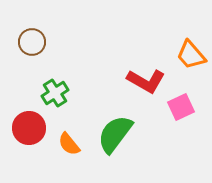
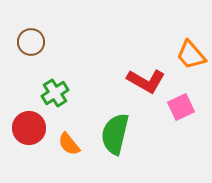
brown circle: moved 1 px left
green semicircle: rotated 24 degrees counterclockwise
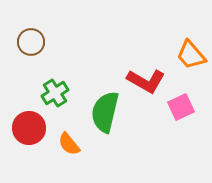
green semicircle: moved 10 px left, 22 px up
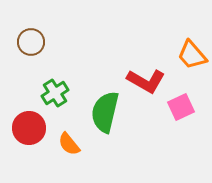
orange trapezoid: moved 1 px right
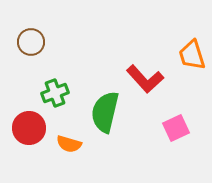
orange trapezoid: rotated 24 degrees clockwise
red L-shape: moved 1 px left, 2 px up; rotated 18 degrees clockwise
green cross: rotated 12 degrees clockwise
pink square: moved 5 px left, 21 px down
orange semicircle: rotated 35 degrees counterclockwise
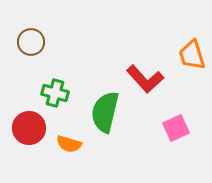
green cross: rotated 36 degrees clockwise
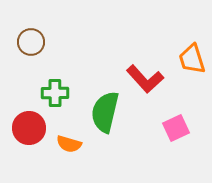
orange trapezoid: moved 4 px down
green cross: rotated 16 degrees counterclockwise
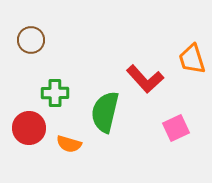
brown circle: moved 2 px up
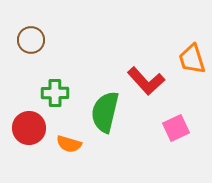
red L-shape: moved 1 px right, 2 px down
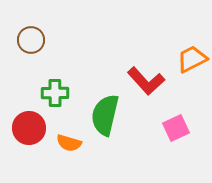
orange trapezoid: rotated 80 degrees clockwise
green semicircle: moved 3 px down
orange semicircle: moved 1 px up
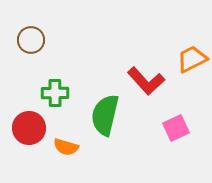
orange semicircle: moved 3 px left, 4 px down
